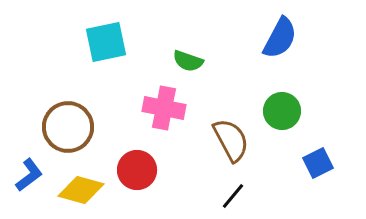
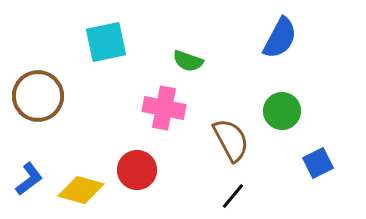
brown circle: moved 30 px left, 31 px up
blue L-shape: moved 4 px down
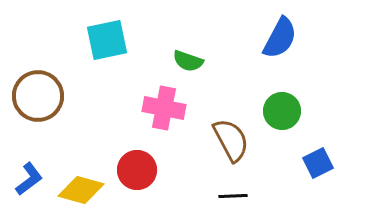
cyan square: moved 1 px right, 2 px up
black line: rotated 48 degrees clockwise
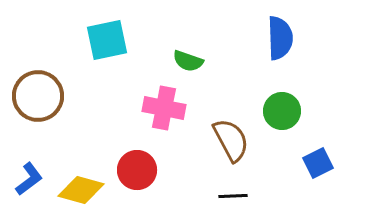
blue semicircle: rotated 30 degrees counterclockwise
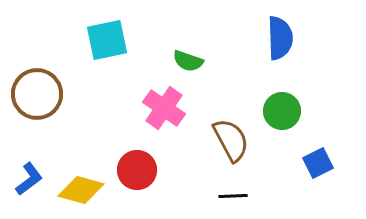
brown circle: moved 1 px left, 2 px up
pink cross: rotated 24 degrees clockwise
